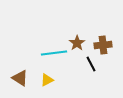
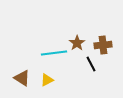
brown triangle: moved 2 px right
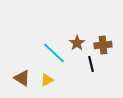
cyan line: rotated 50 degrees clockwise
black line: rotated 14 degrees clockwise
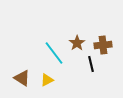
cyan line: rotated 10 degrees clockwise
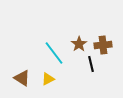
brown star: moved 2 px right, 1 px down
yellow triangle: moved 1 px right, 1 px up
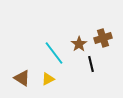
brown cross: moved 7 px up; rotated 12 degrees counterclockwise
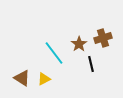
yellow triangle: moved 4 px left
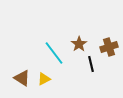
brown cross: moved 6 px right, 9 px down
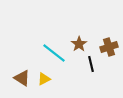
cyan line: rotated 15 degrees counterclockwise
